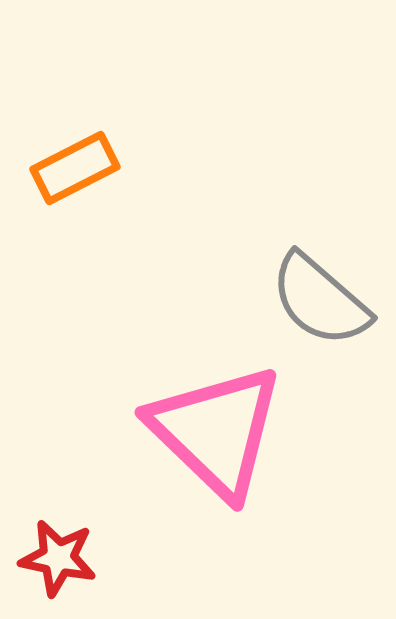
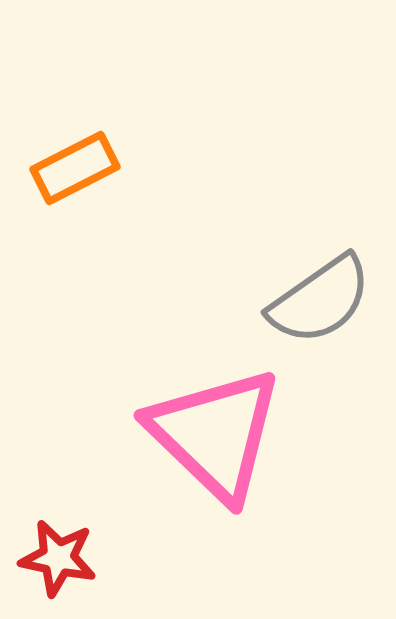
gray semicircle: rotated 76 degrees counterclockwise
pink triangle: moved 1 px left, 3 px down
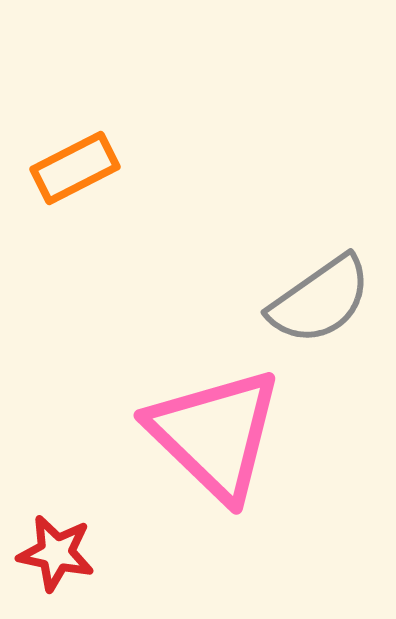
red star: moved 2 px left, 5 px up
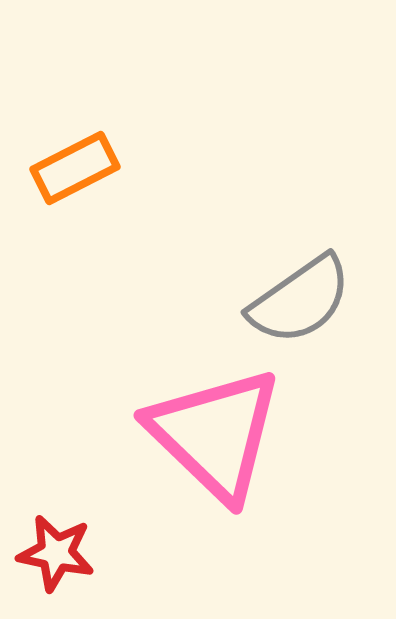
gray semicircle: moved 20 px left
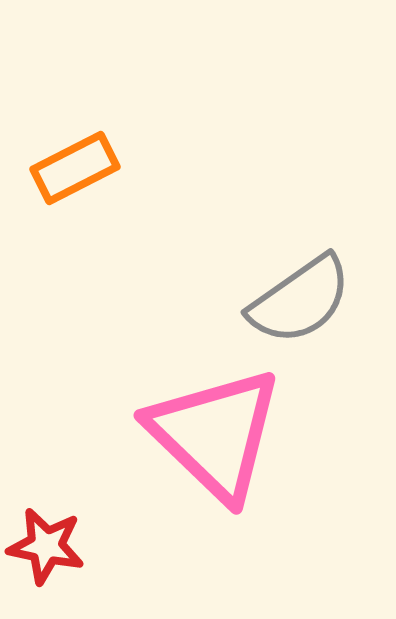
red star: moved 10 px left, 7 px up
